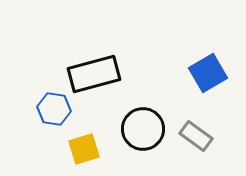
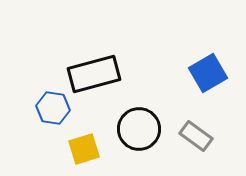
blue hexagon: moved 1 px left, 1 px up
black circle: moved 4 px left
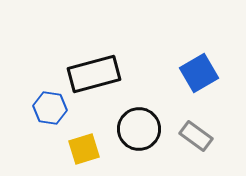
blue square: moved 9 px left
blue hexagon: moved 3 px left
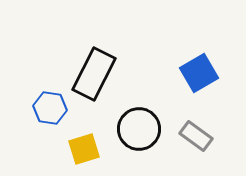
black rectangle: rotated 48 degrees counterclockwise
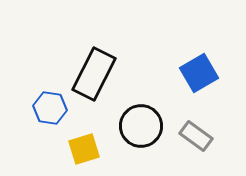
black circle: moved 2 px right, 3 px up
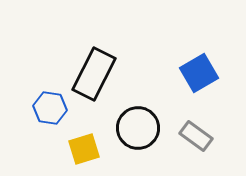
black circle: moved 3 px left, 2 px down
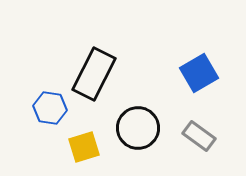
gray rectangle: moved 3 px right
yellow square: moved 2 px up
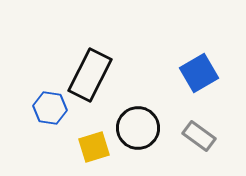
black rectangle: moved 4 px left, 1 px down
yellow square: moved 10 px right
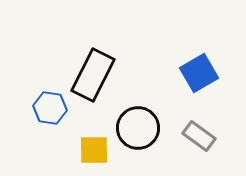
black rectangle: moved 3 px right
yellow square: moved 3 px down; rotated 16 degrees clockwise
